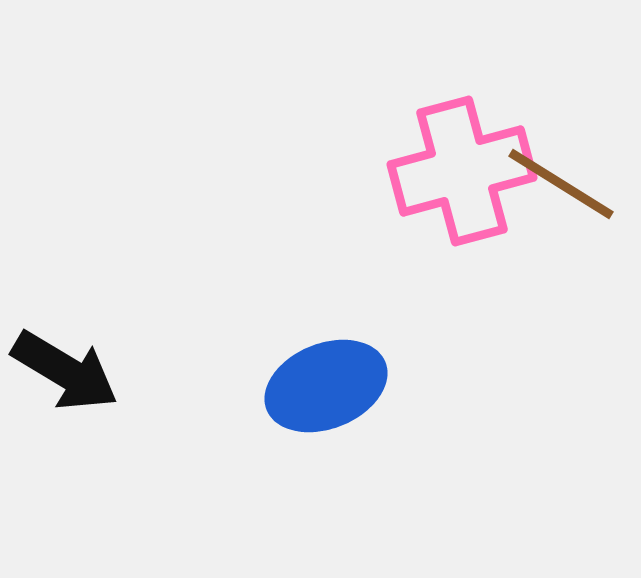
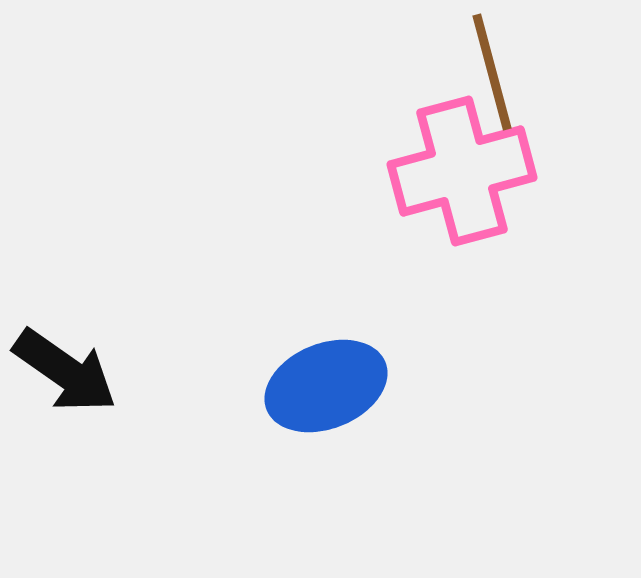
brown line: moved 69 px left, 112 px up; rotated 43 degrees clockwise
black arrow: rotated 4 degrees clockwise
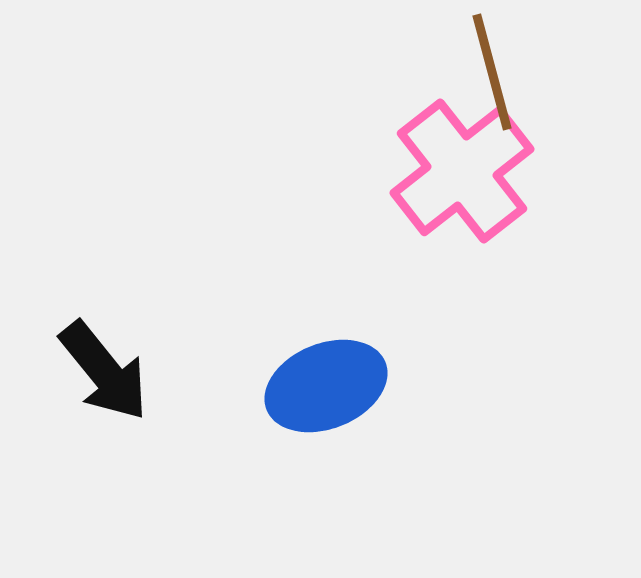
pink cross: rotated 23 degrees counterclockwise
black arrow: moved 39 px right; rotated 16 degrees clockwise
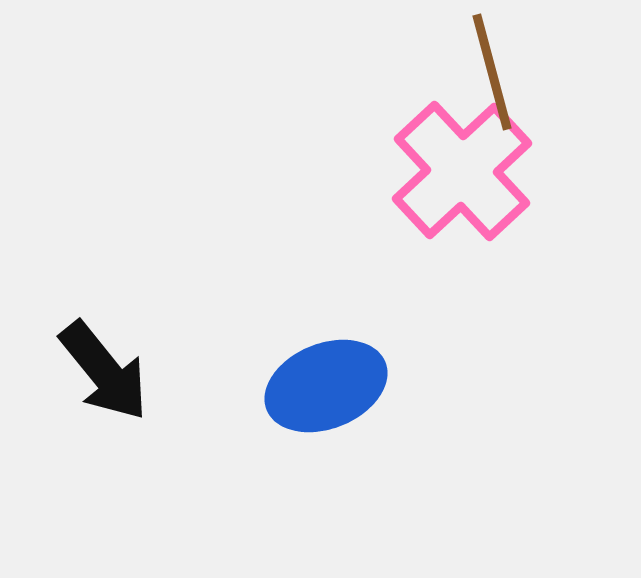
pink cross: rotated 5 degrees counterclockwise
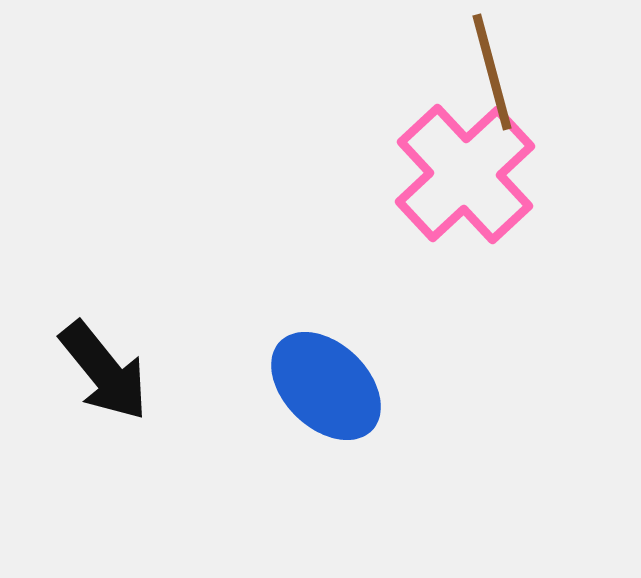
pink cross: moved 3 px right, 3 px down
blue ellipse: rotated 66 degrees clockwise
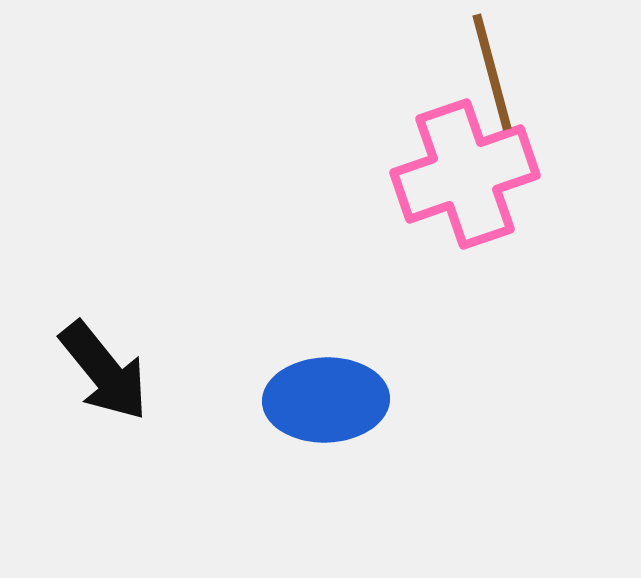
pink cross: rotated 24 degrees clockwise
blue ellipse: moved 14 px down; rotated 46 degrees counterclockwise
